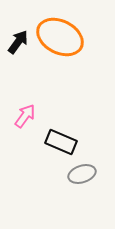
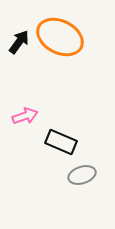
black arrow: moved 1 px right
pink arrow: rotated 35 degrees clockwise
gray ellipse: moved 1 px down
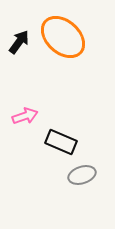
orange ellipse: moved 3 px right; rotated 15 degrees clockwise
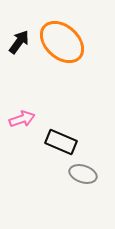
orange ellipse: moved 1 px left, 5 px down
pink arrow: moved 3 px left, 3 px down
gray ellipse: moved 1 px right, 1 px up; rotated 36 degrees clockwise
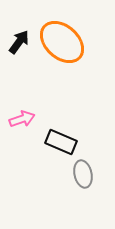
gray ellipse: rotated 60 degrees clockwise
